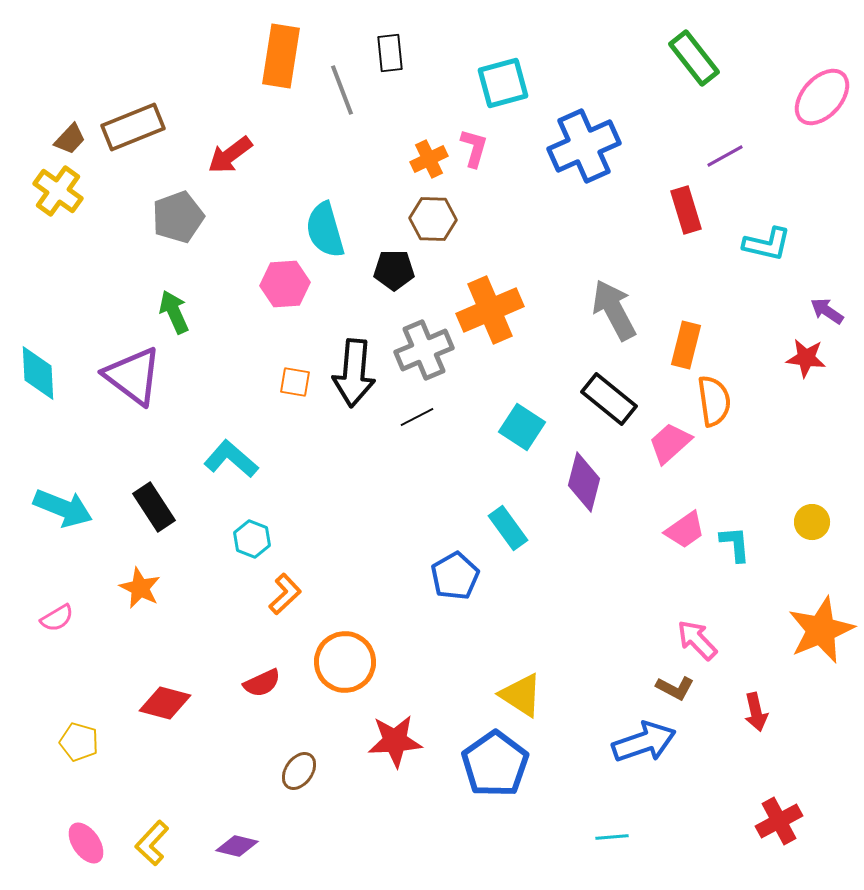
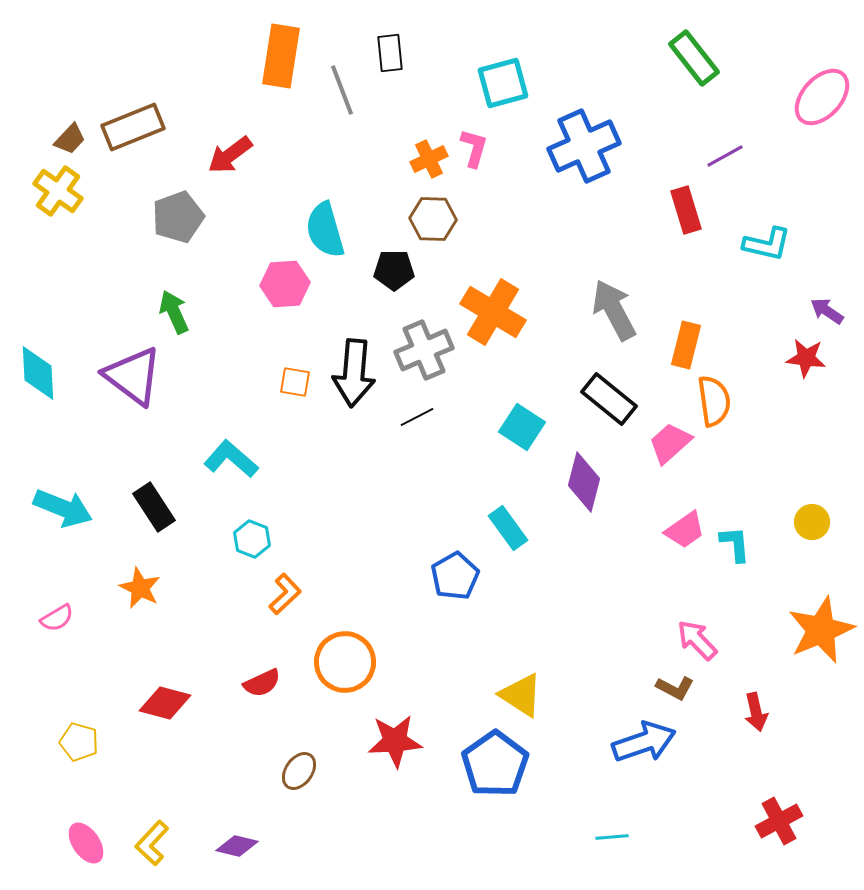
orange cross at (490, 310): moved 3 px right, 2 px down; rotated 36 degrees counterclockwise
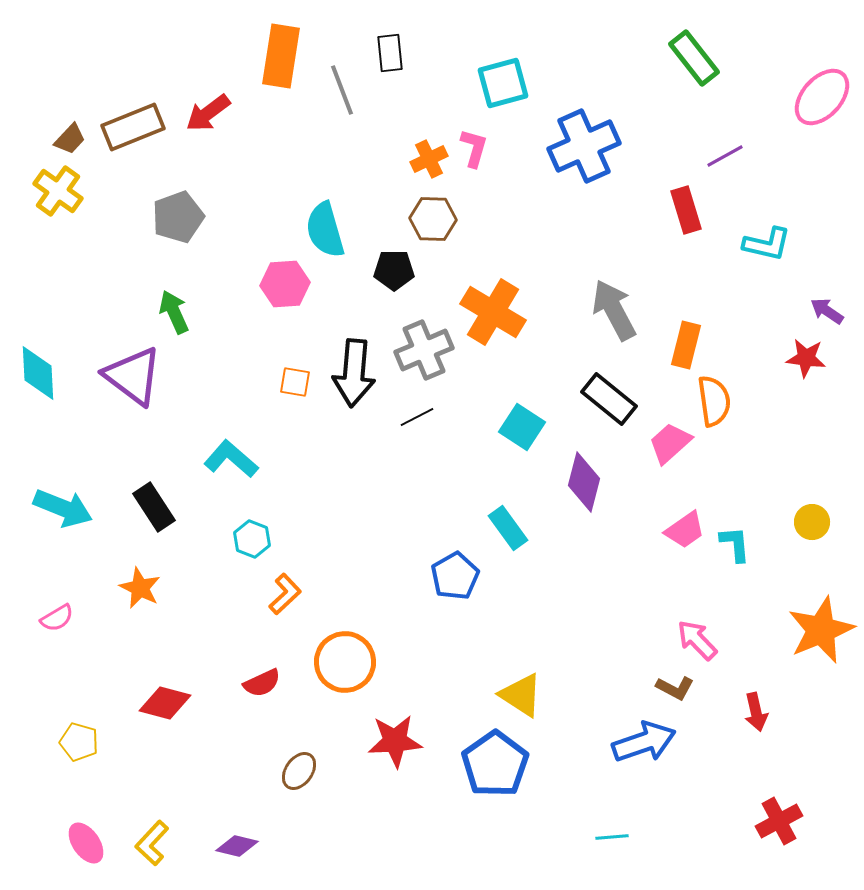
red arrow at (230, 155): moved 22 px left, 42 px up
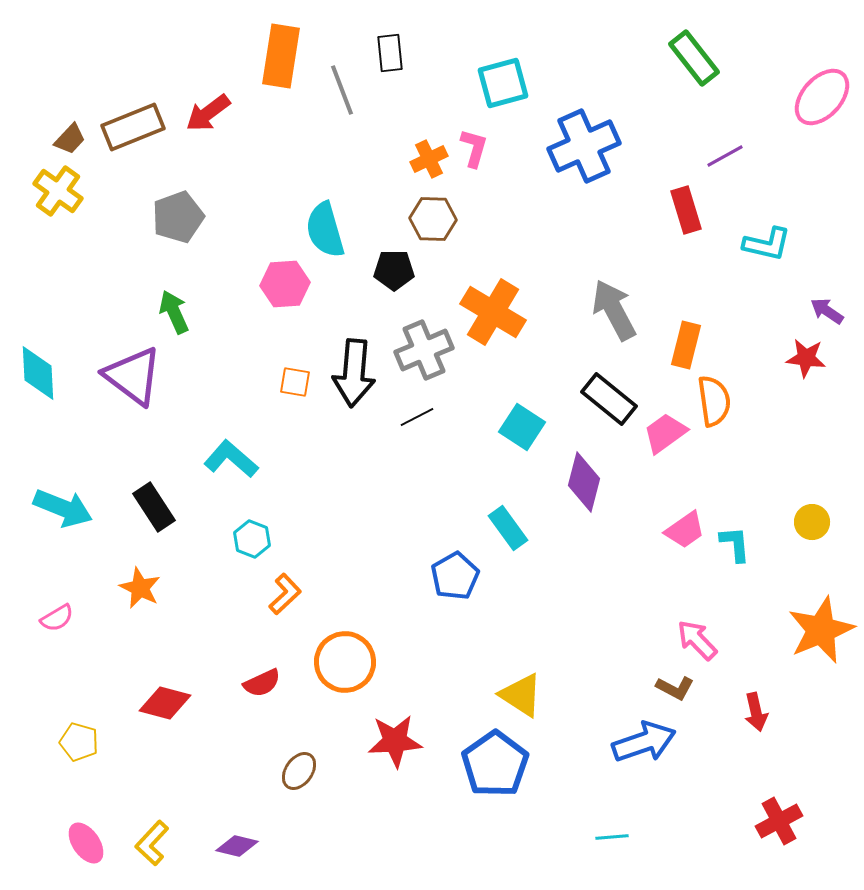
pink trapezoid at (670, 443): moved 5 px left, 10 px up; rotated 6 degrees clockwise
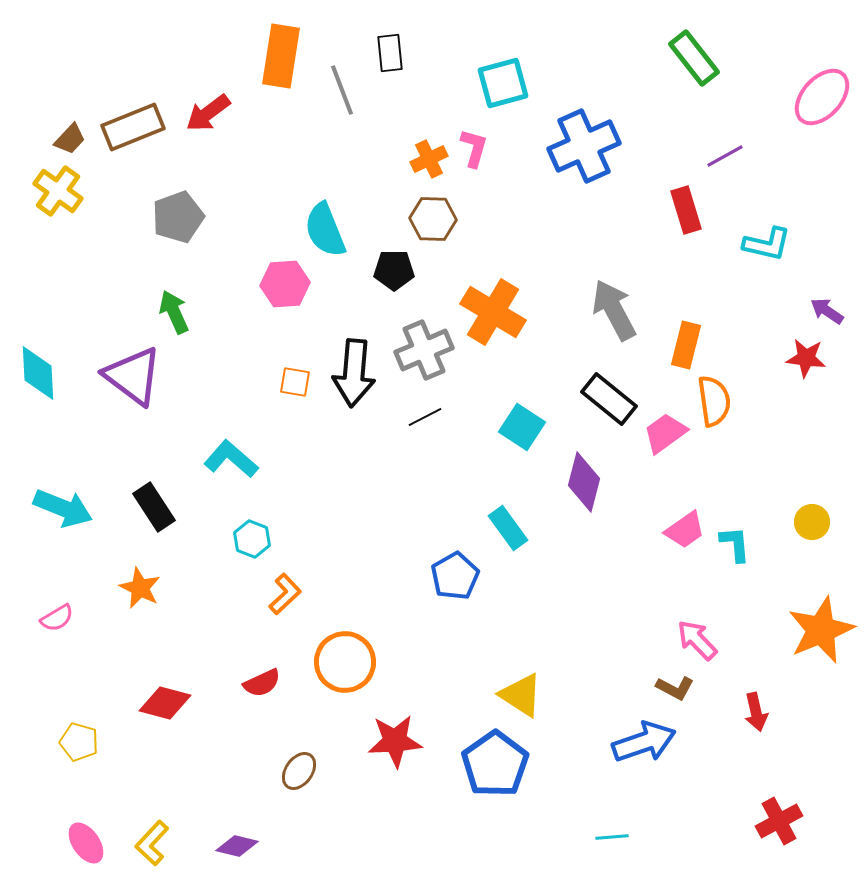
cyan semicircle at (325, 230): rotated 6 degrees counterclockwise
black line at (417, 417): moved 8 px right
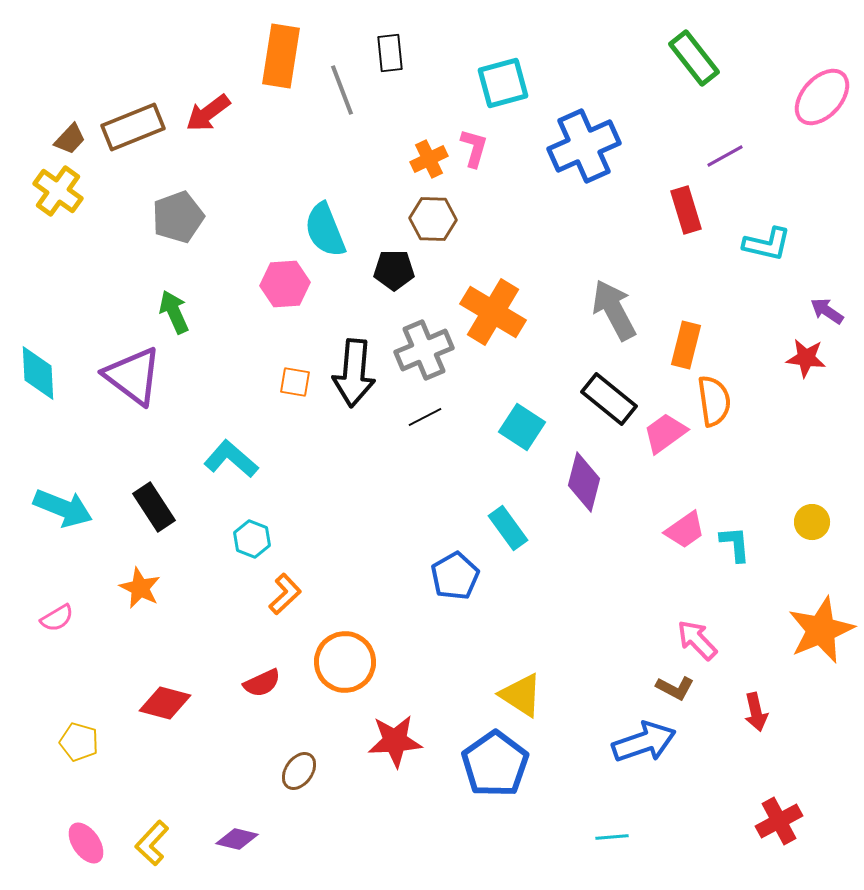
purple diamond at (237, 846): moved 7 px up
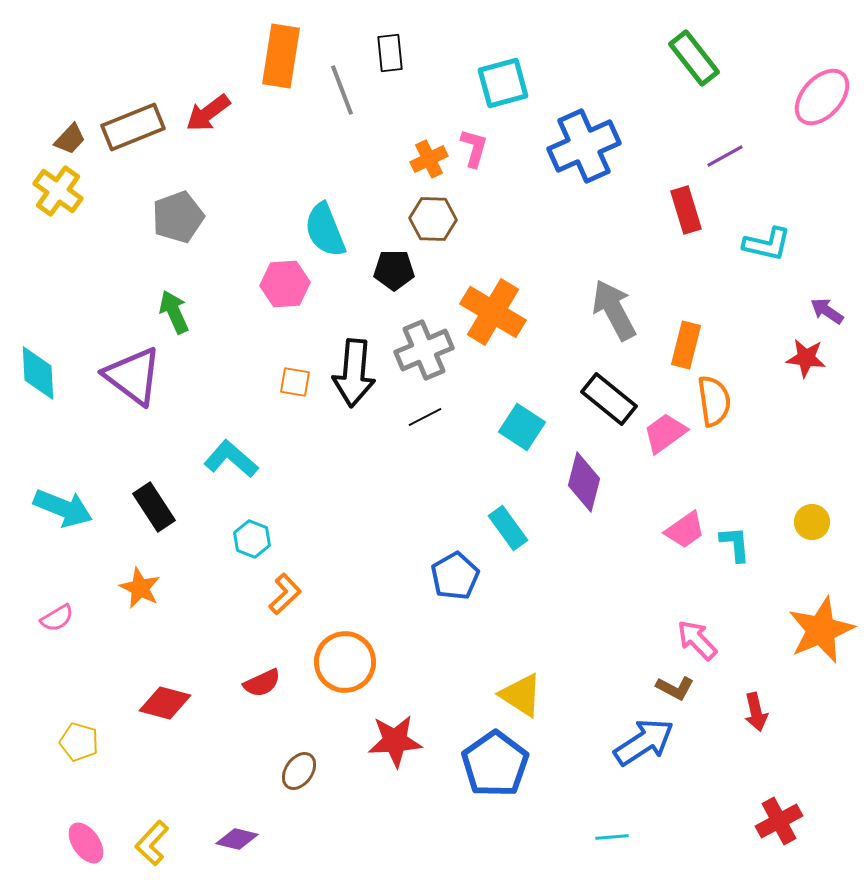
blue arrow at (644, 742): rotated 14 degrees counterclockwise
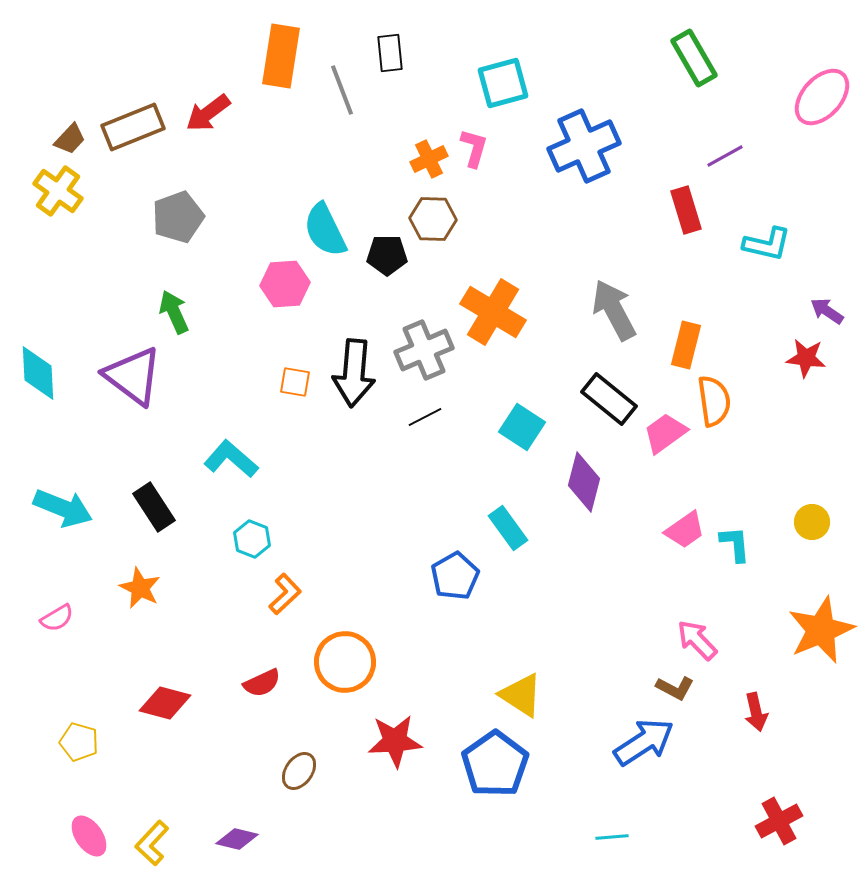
green rectangle at (694, 58): rotated 8 degrees clockwise
cyan semicircle at (325, 230): rotated 4 degrees counterclockwise
black pentagon at (394, 270): moved 7 px left, 15 px up
pink ellipse at (86, 843): moved 3 px right, 7 px up
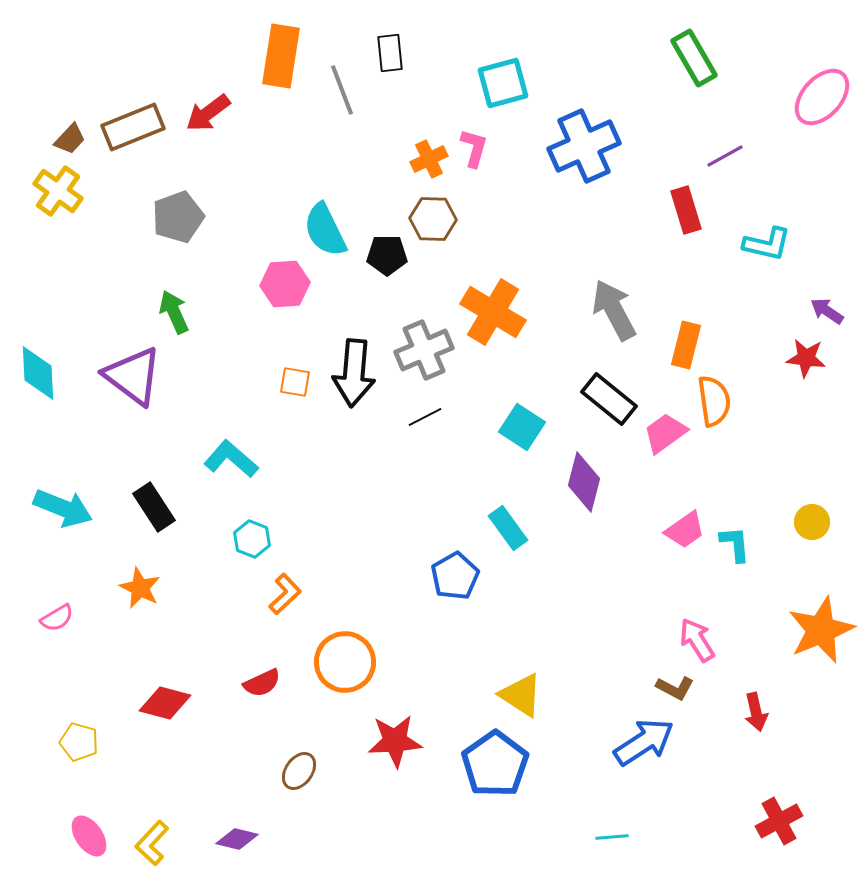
pink arrow at (697, 640): rotated 12 degrees clockwise
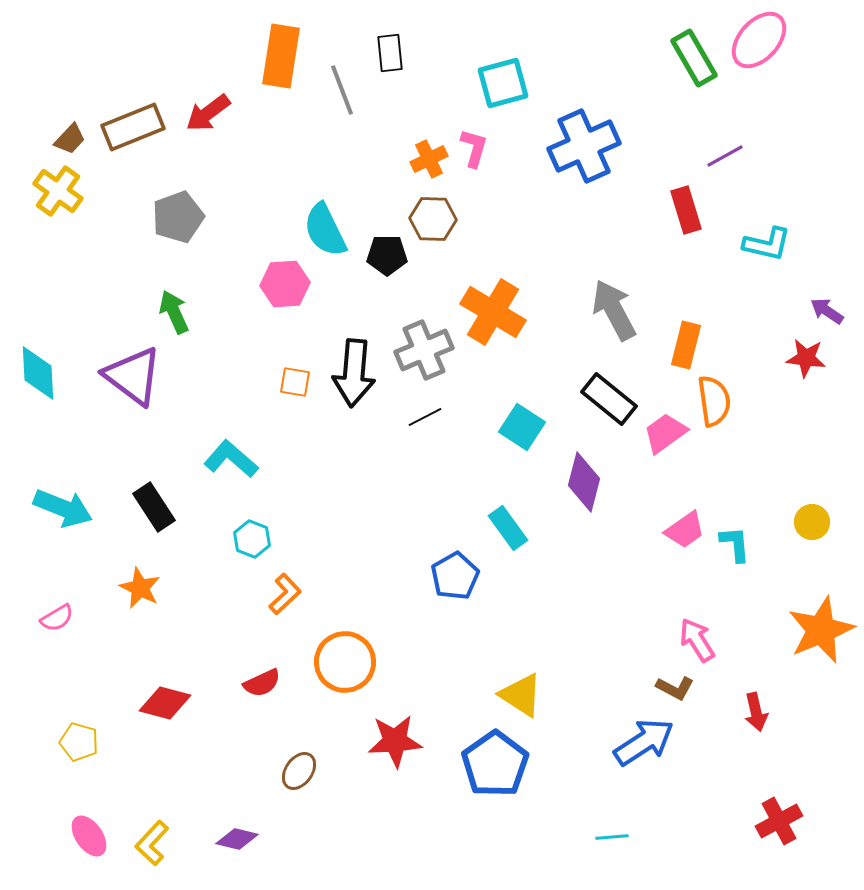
pink ellipse at (822, 97): moved 63 px left, 57 px up
